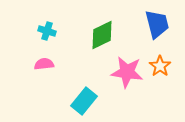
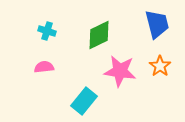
green diamond: moved 3 px left
pink semicircle: moved 3 px down
pink star: moved 7 px left, 1 px up
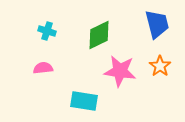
pink semicircle: moved 1 px left, 1 px down
cyan rectangle: rotated 60 degrees clockwise
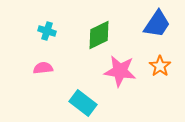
blue trapezoid: rotated 48 degrees clockwise
cyan rectangle: moved 1 px left, 2 px down; rotated 28 degrees clockwise
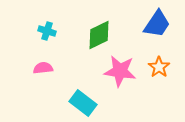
orange star: moved 1 px left, 1 px down
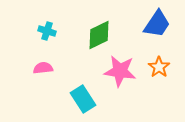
cyan rectangle: moved 4 px up; rotated 20 degrees clockwise
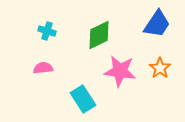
orange star: moved 1 px right, 1 px down
